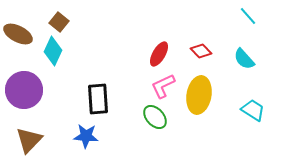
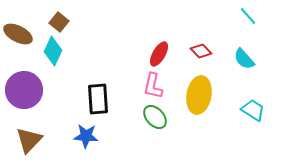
pink L-shape: moved 10 px left; rotated 52 degrees counterclockwise
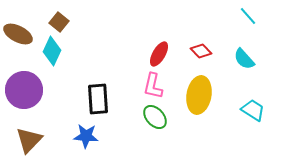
cyan diamond: moved 1 px left
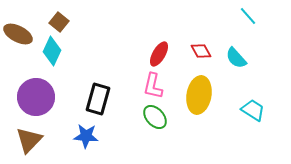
red diamond: rotated 15 degrees clockwise
cyan semicircle: moved 8 px left, 1 px up
purple circle: moved 12 px right, 7 px down
black rectangle: rotated 20 degrees clockwise
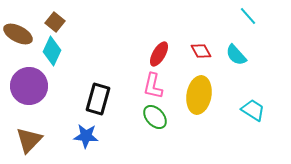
brown square: moved 4 px left
cyan semicircle: moved 3 px up
purple circle: moved 7 px left, 11 px up
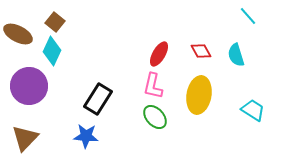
cyan semicircle: rotated 25 degrees clockwise
black rectangle: rotated 16 degrees clockwise
brown triangle: moved 4 px left, 2 px up
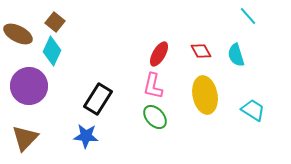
yellow ellipse: moved 6 px right; rotated 21 degrees counterclockwise
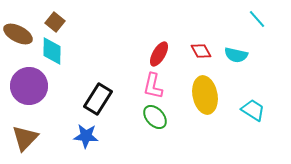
cyan line: moved 9 px right, 3 px down
cyan diamond: rotated 24 degrees counterclockwise
cyan semicircle: rotated 60 degrees counterclockwise
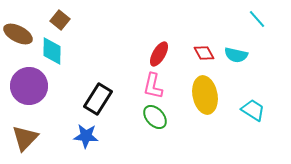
brown square: moved 5 px right, 2 px up
red diamond: moved 3 px right, 2 px down
